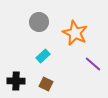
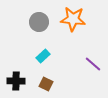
orange star: moved 2 px left, 14 px up; rotated 20 degrees counterclockwise
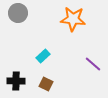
gray circle: moved 21 px left, 9 px up
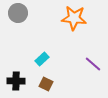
orange star: moved 1 px right, 1 px up
cyan rectangle: moved 1 px left, 3 px down
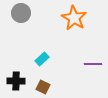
gray circle: moved 3 px right
orange star: rotated 25 degrees clockwise
purple line: rotated 42 degrees counterclockwise
brown square: moved 3 px left, 3 px down
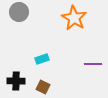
gray circle: moved 2 px left, 1 px up
cyan rectangle: rotated 24 degrees clockwise
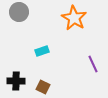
cyan rectangle: moved 8 px up
purple line: rotated 66 degrees clockwise
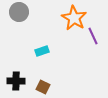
purple line: moved 28 px up
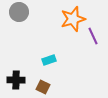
orange star: moved 1 px left, 1 px down; rotated 25 degrees clockwise
cyan rectangle: moved 7 px right, 9 px down
black cross: moved 1 px up
